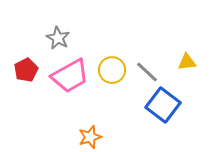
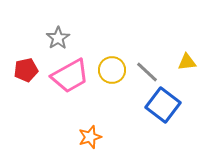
gray star: rotated 10 degrees clockwise
red pentagon: rotated 15 degrees clockwise
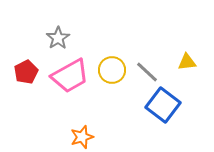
red pentagon: moved 2 px down; rotated 15 degrees counterclockwise
orange star: moved 8 px left
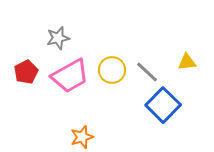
gray star: rotated 20 degrees clockwise
blue square: rotated 8 degrees clockwise
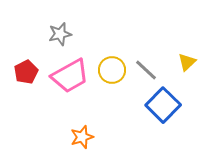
gray star: moved 2 px right, 4 px up
yellow triangle: rotated 36 degrees counterclockwise
gray line: moved 1 px left, 2 px up
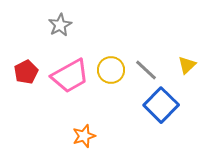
gray star: moved 9 px up; rotated 15 degrees counterclockwise
yellow triangle: moved 3 px down
yellow circle: moved 1 px left
blue square: moved 2 px left
orange star: moved 2 px right, 1 px up
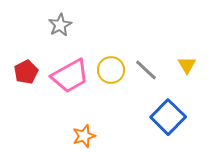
yellow triangle: rotated 18 degrees counterclockwise
blue square: moved 7 px right, 12 px down
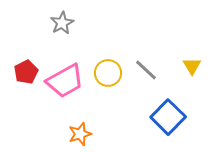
gray star: moved 2 px right, 2 px up
yellow triangle: moved 5 px right, 1 px down
yellow circle: moved 3 px left, 3 px down
pink trapezoid: moved 5 px left, 5 px down
orange star: moved 4 px left, 2 px up
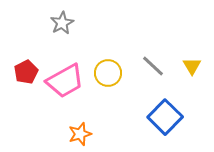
gray line: moved 7 px right, 4 px up
blue square: moved 3 px left
